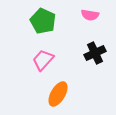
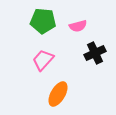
pink semicircle: moved 12 px left, 11 px down; rotated 24 degrees counterclockwise
green pentagon: rotated 20 degrees counterclockwise
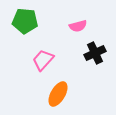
green pentagon: moved 18 px left
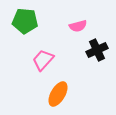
black cross: moved 2 px right, 3 px up
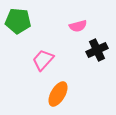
green pentagon: moved 7 px left
